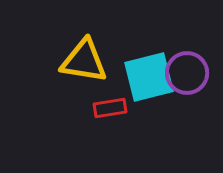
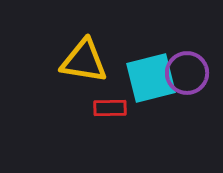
cyan square: moved 2 px right, 1 px down
red rectangle: rotated 8 degrees clockwise
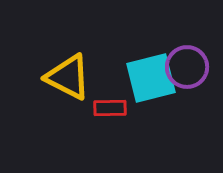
yellow triangle: moved 16 px left, 16 px down; rotated 18 degrees clockwise
purple circle: moved 6 px up
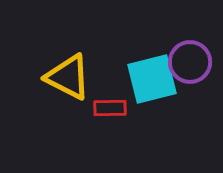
purple circle: moved 3 px right, 5 px up
cyan square: moved 1 px right, 1 px down
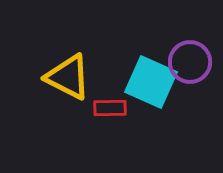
cyan square: moved 1 px left, 3 px down; rotated 38 degrees clockwise
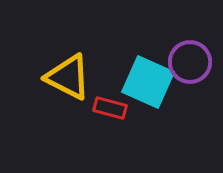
cyan square: moved 3 px left
red rectangle: rotated 16 degrees clockwise
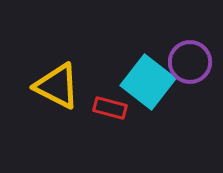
yellow triangle: moved 11 px left, 9 px down
cyan square: rotated 14 degrees clockwise
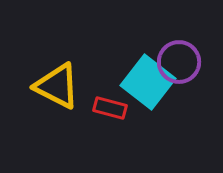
purple circle: moved 11 px left
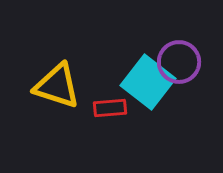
yellow triangle: rotated 9 degrees counterclockwise
red rectangle: rotated 20 degrees counterclockwise
